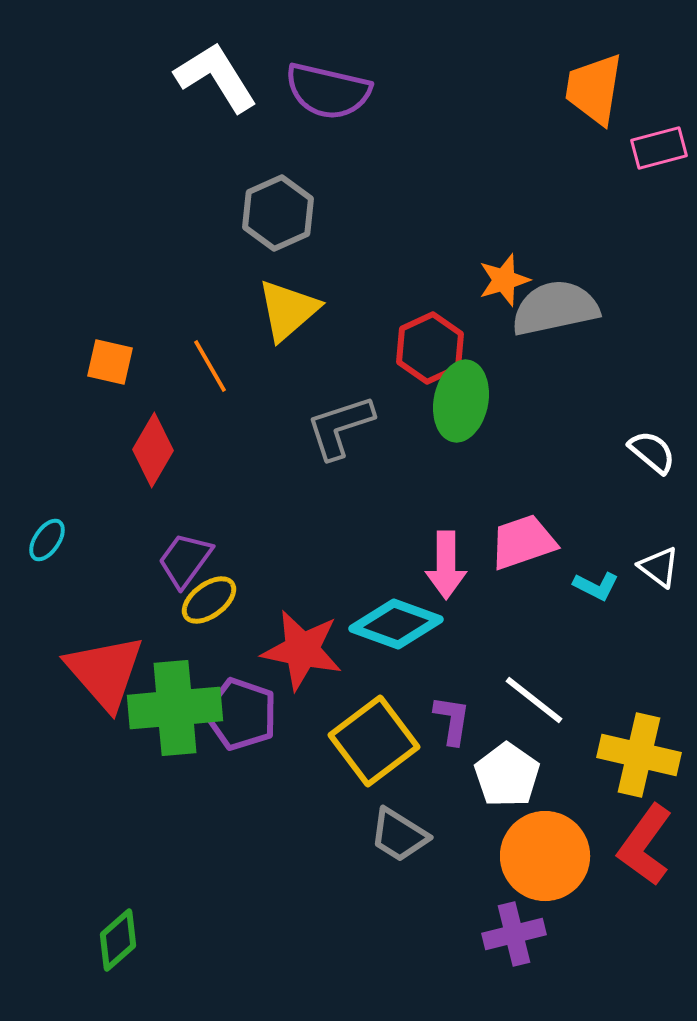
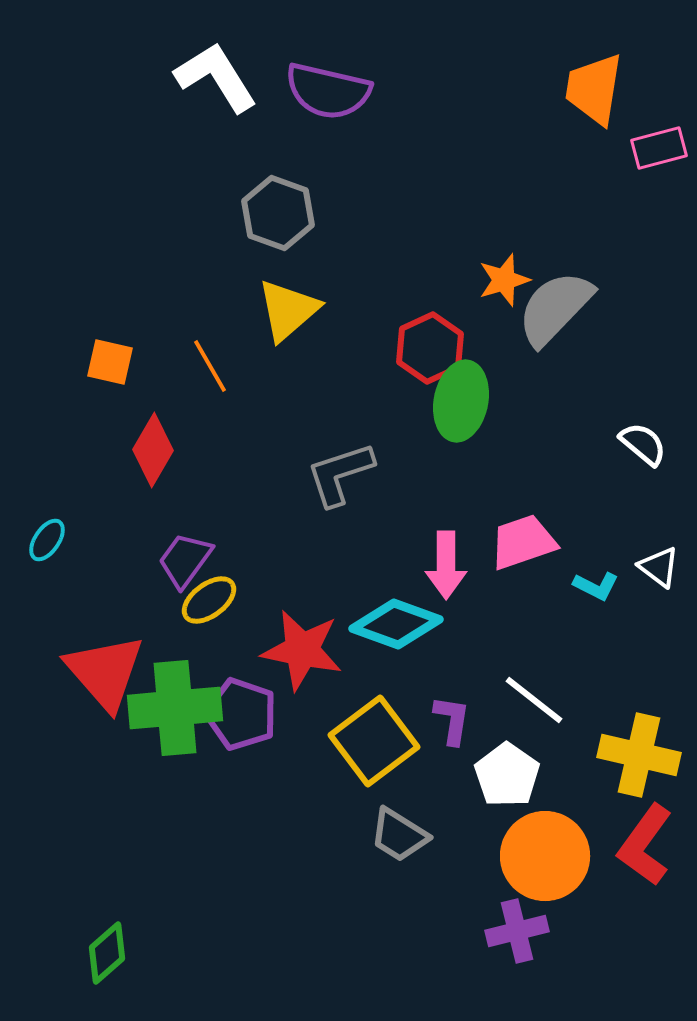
gray hexagon: rotated 16 degrees counterclockwise
gray semicircle: rotated 34 degrees counterclockwise
gray L-shape: moved 47 px down
white semicircle: moved 9 px left, 8 px up
purple cross: moved 3 px right, 3 px up
green diamond: moved 11 px left, 13 px down
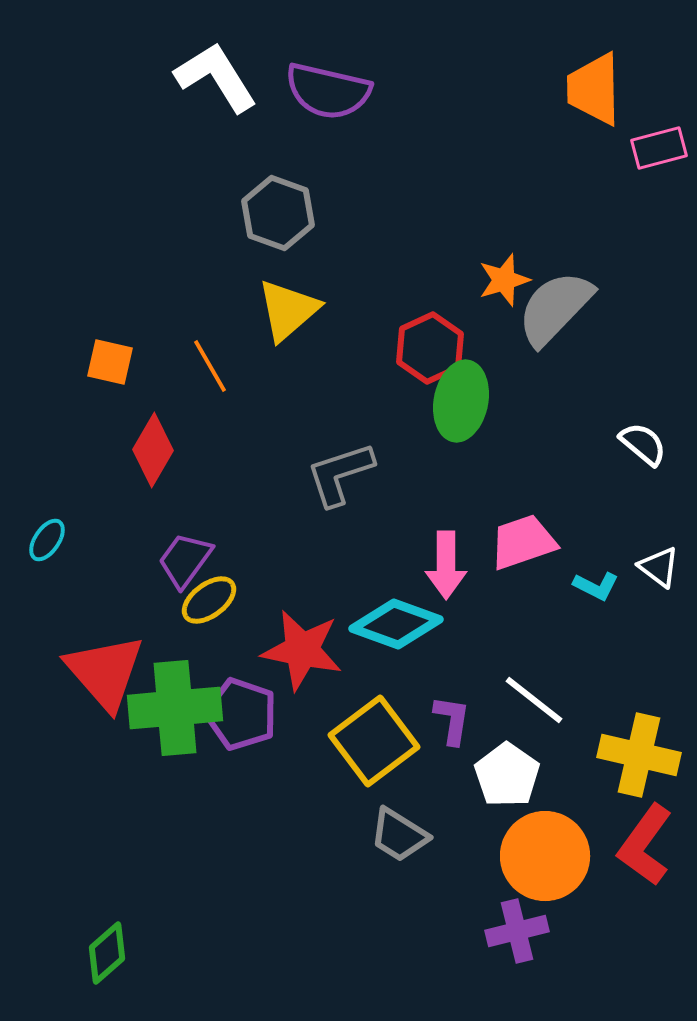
orange trapezoid: rotated 10 degrees counterclockwise
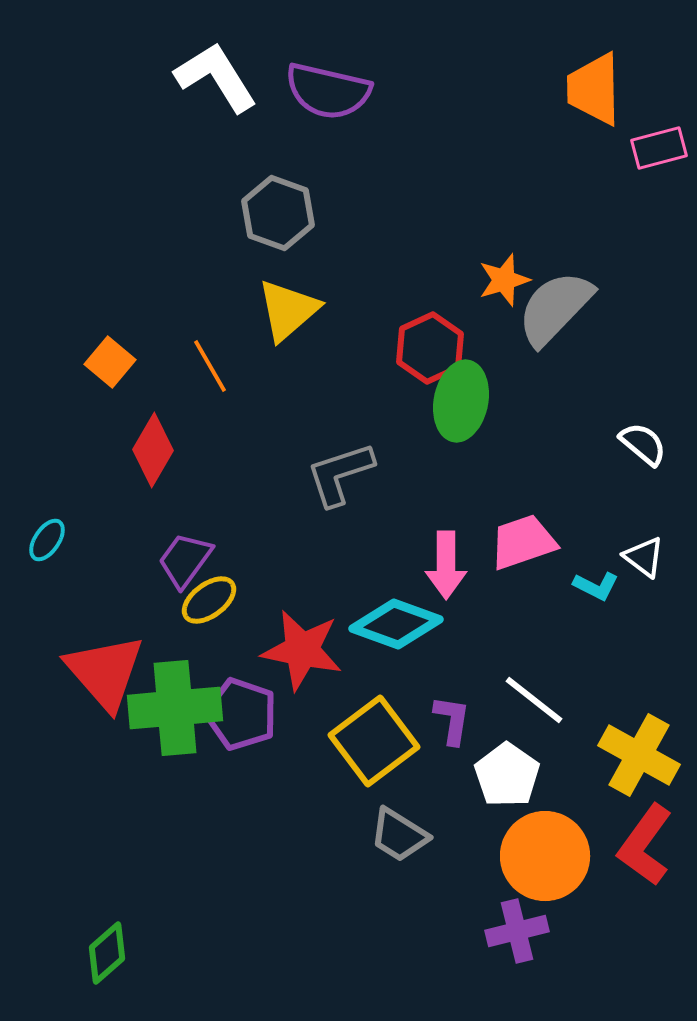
orange square: rotated 27 degrees clockwise
white triangle: moved 15 px left, 10 px up
yellow cross: rotated 16 degrees clockwise
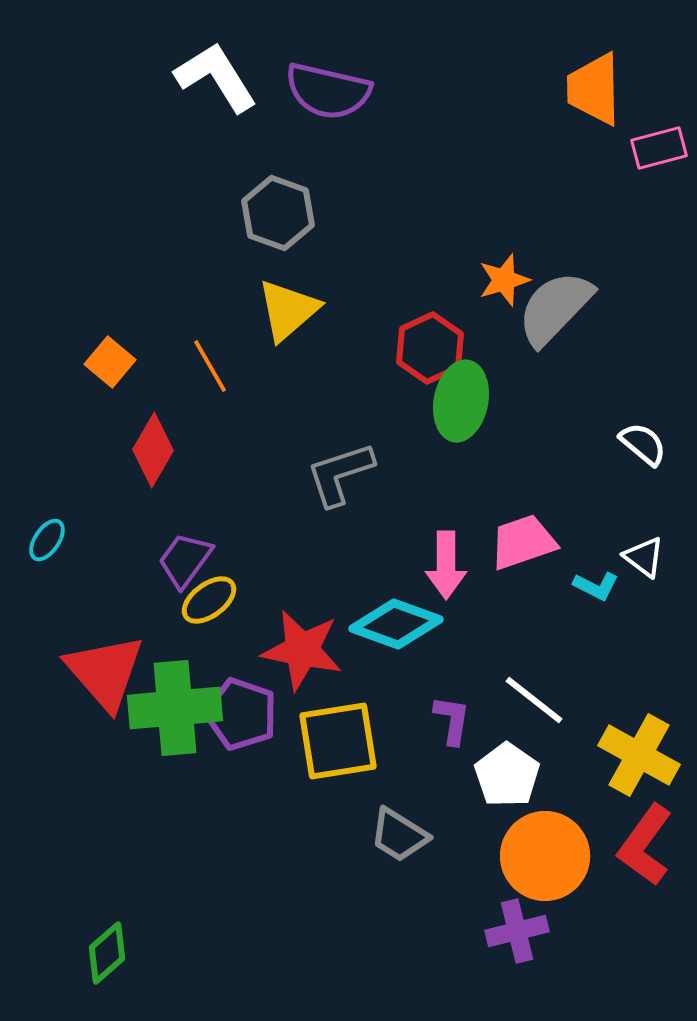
yellow square: moved 36 px left; rotated 28 degrees clockwise
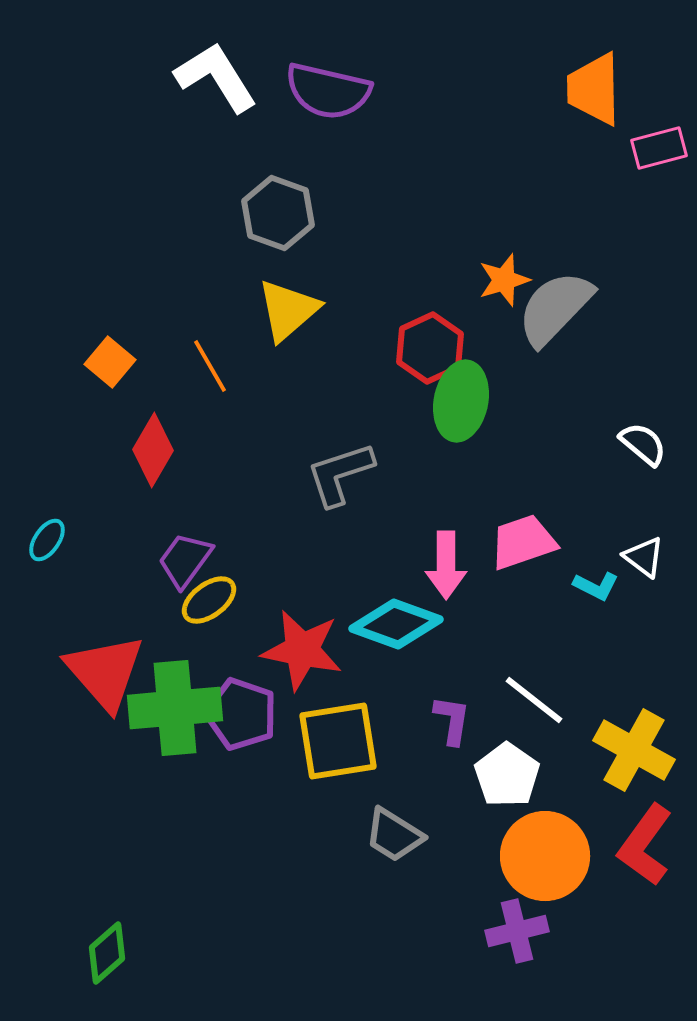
yellow cross: moved 5 px left, 5 px up
gray trapezoid: moved 5 px left
